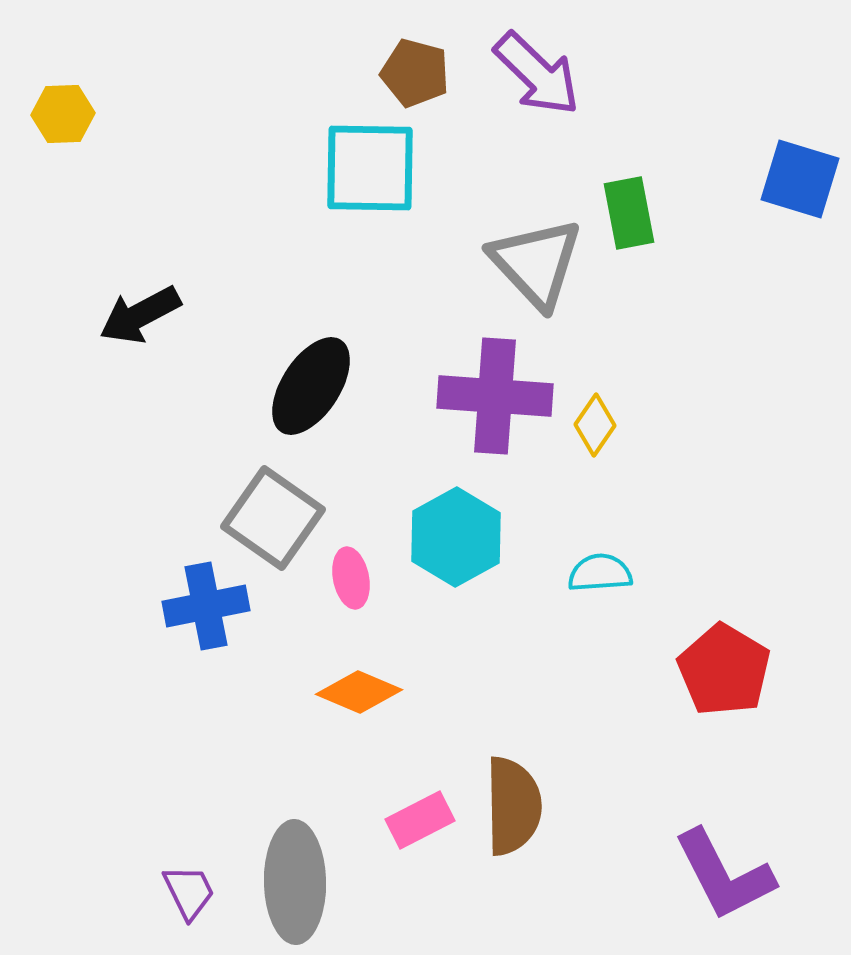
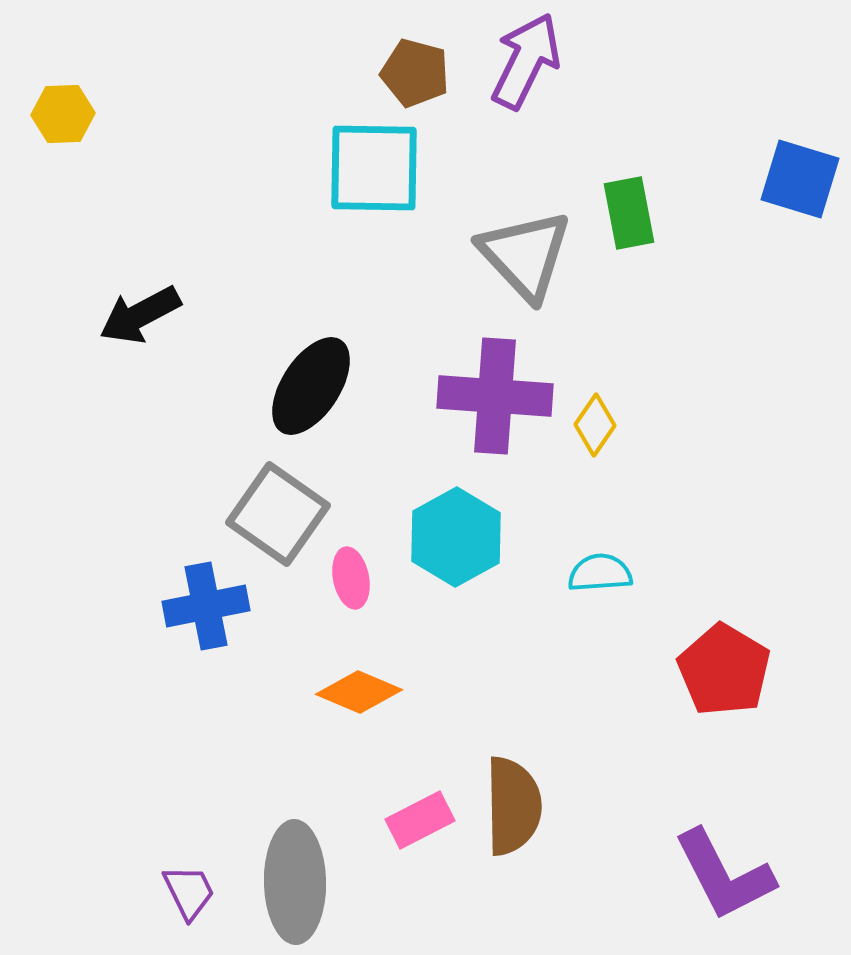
purple arrow: moved 11 px left, 13 px up; rotated 108 degrees counterclockwise
cyan square: moved 4 px right
gray triangle: moved 11 px left, 8 px up
gray square: moved 5 px right, 4 px up
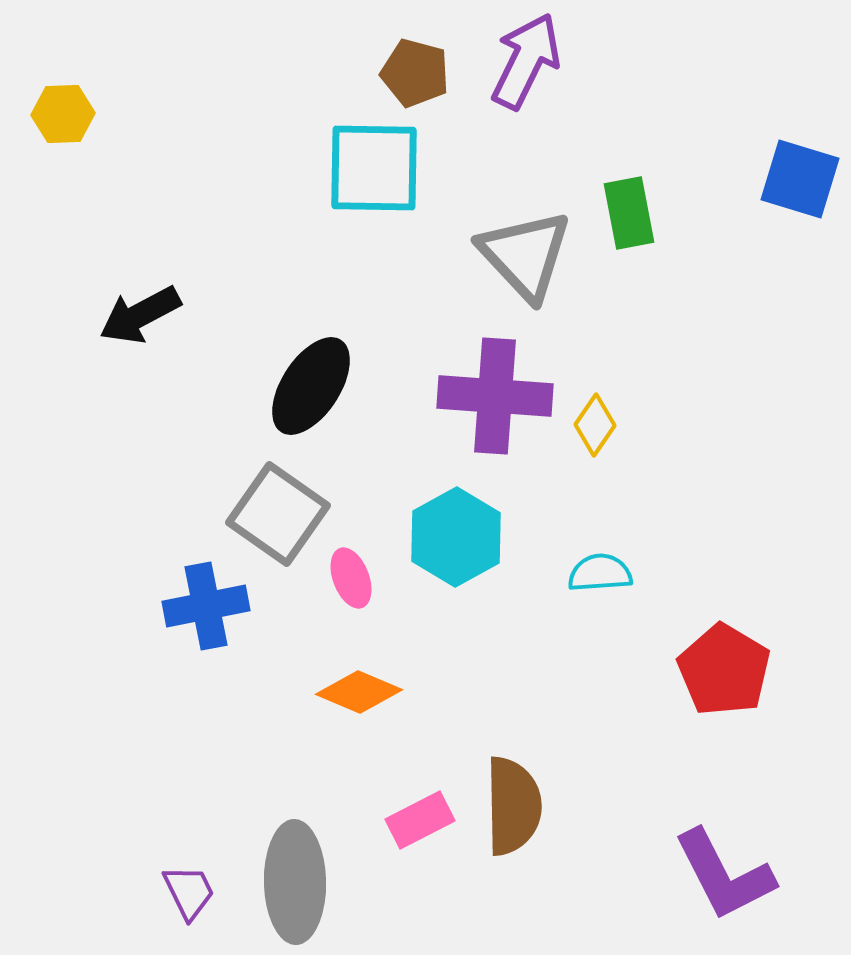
pink ellipse: rotated 10 degrees counterclockwise
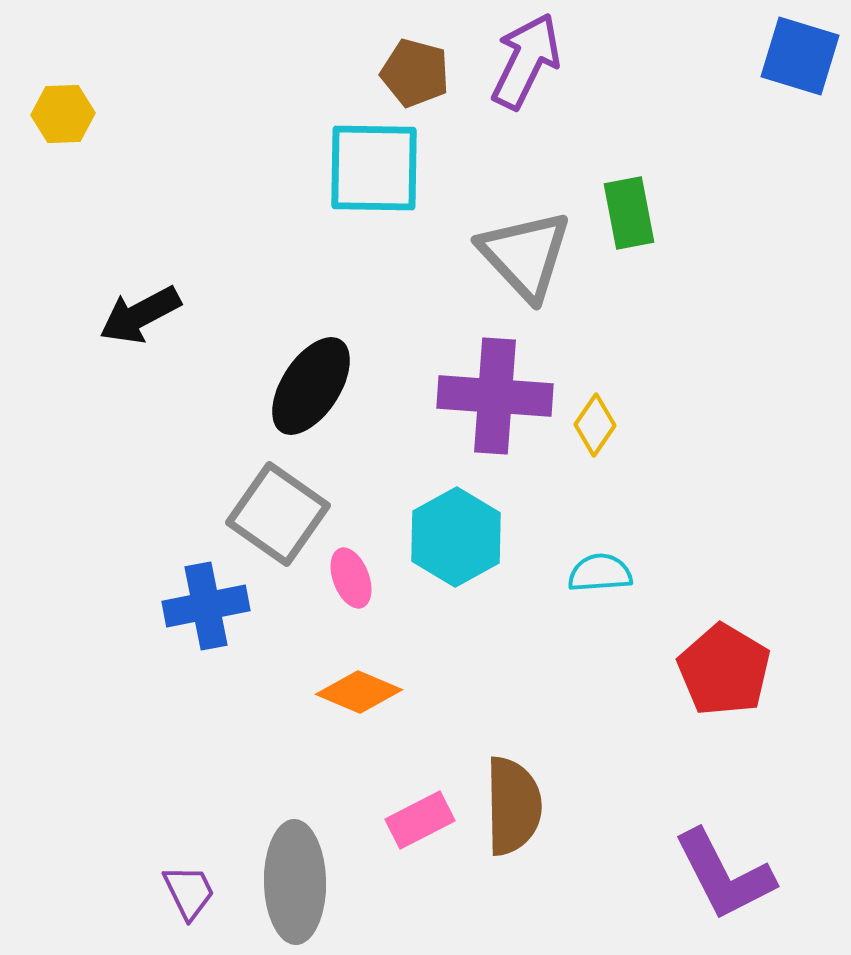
blue square: moved 123 px up
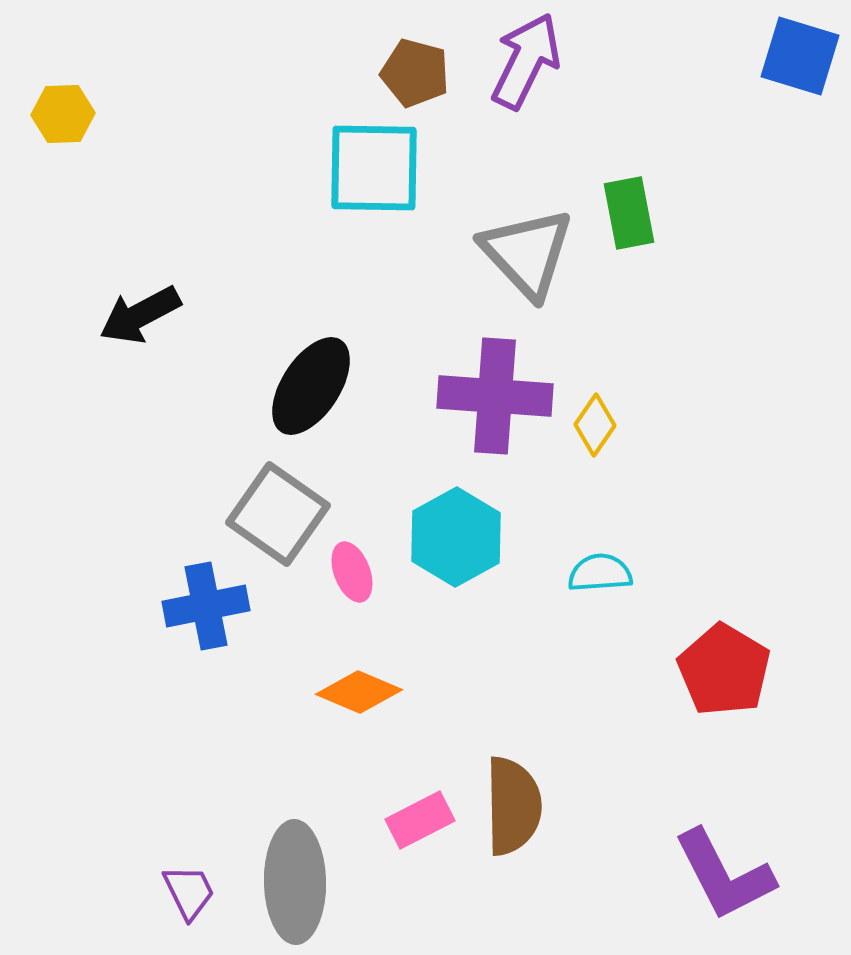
gray triangle: moved 2 px right, 2 px up
pink ellipse: moved 1 px right, 6 px up
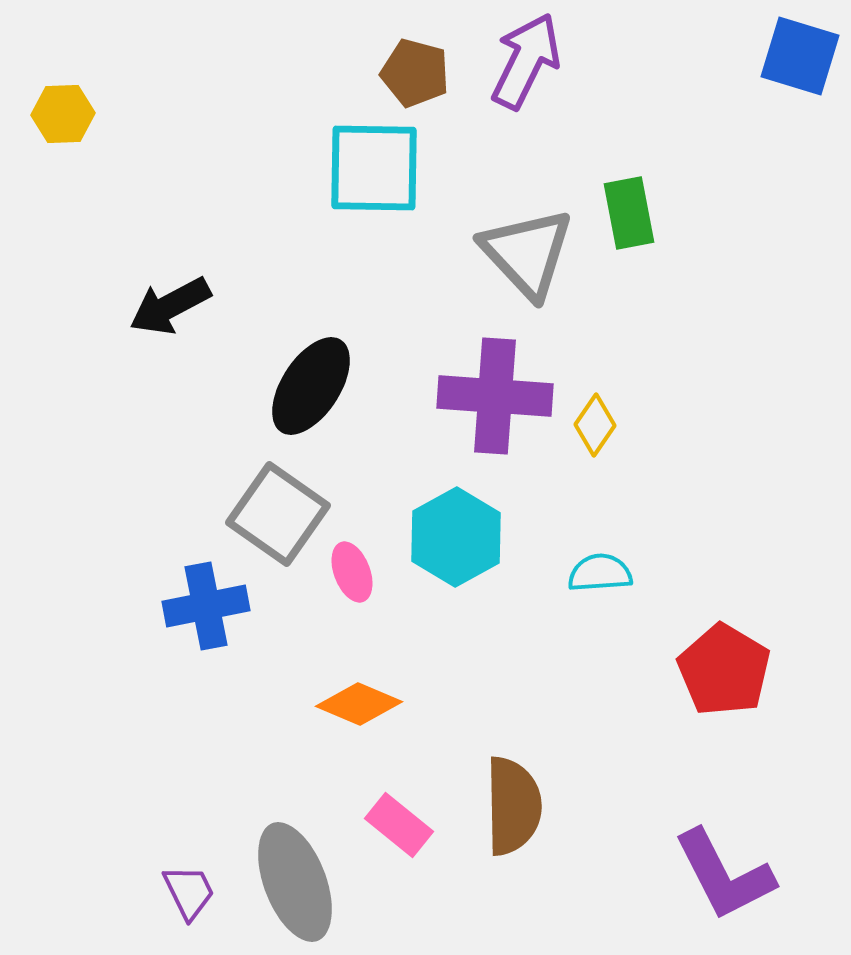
black arrow: moved 30 px right, 9 px up
orange diamond: moved 12 px down
pink rectangle: moved 21 px left, 5 px down; rotated 66 degrees clockwise
gray ellipse: rotated 20 degrees counterclockwise
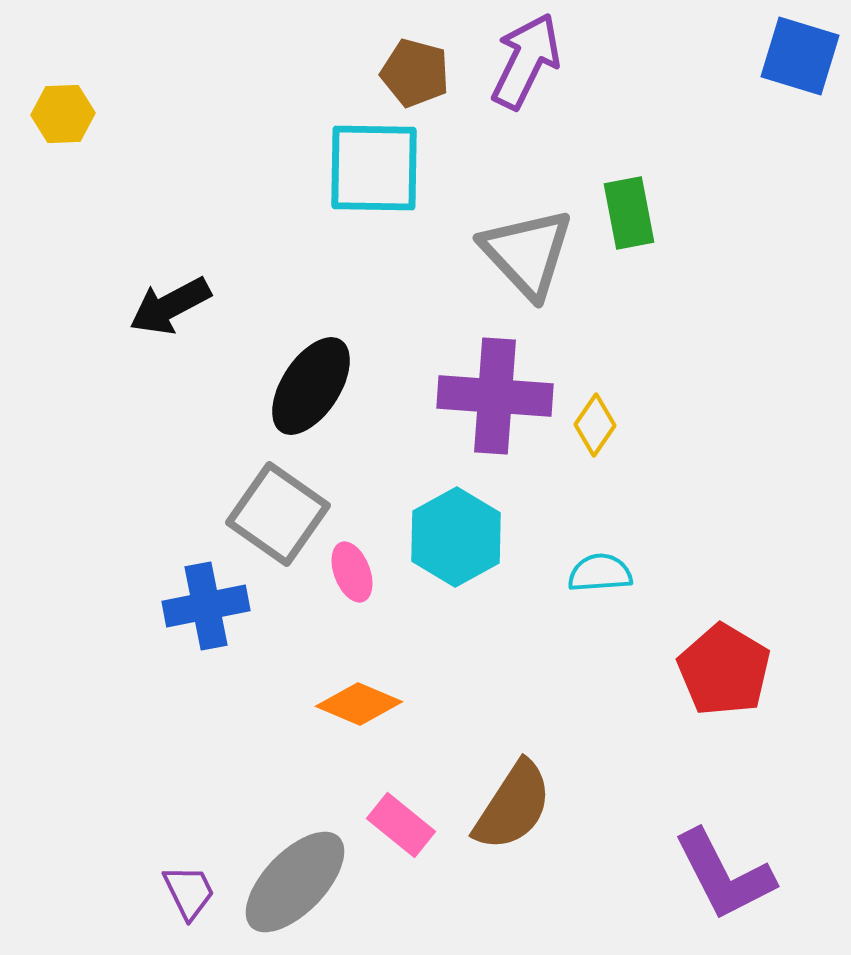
brown semicircle: rotated 34 degrees clockwise
pink rectangle: moved 2 px right
gray ellipse: rotated 65 degrees clockwise
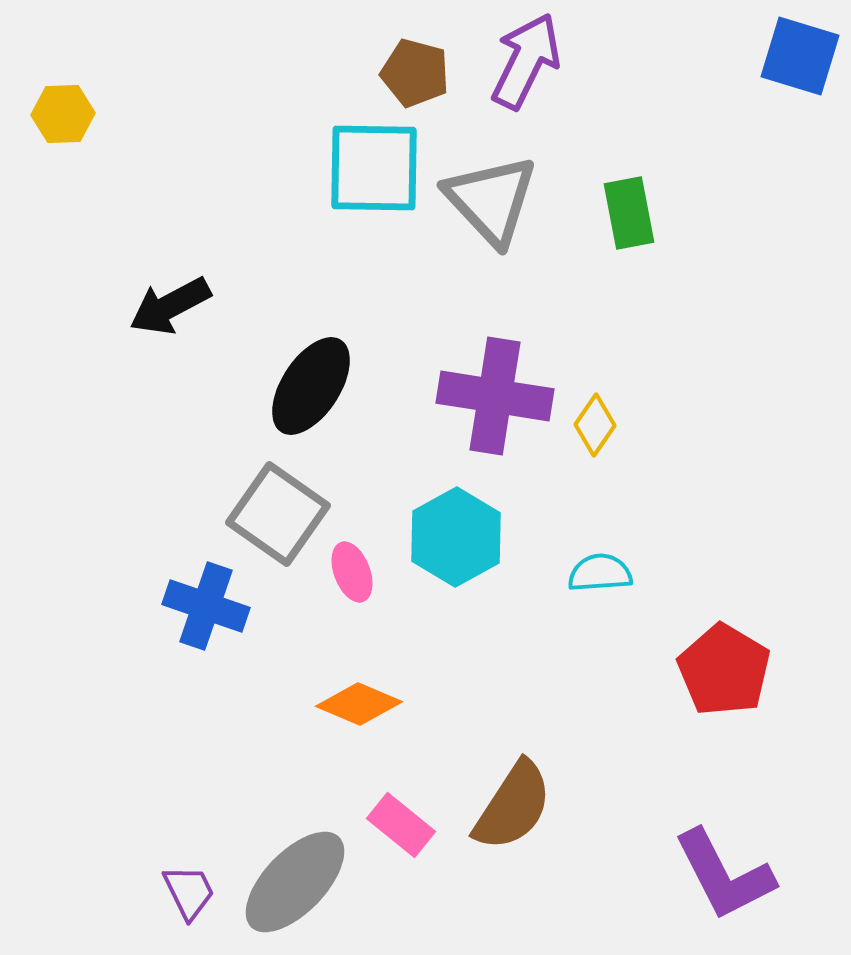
gray triangle: moved 36 px left, 53 px up
purple cross: rotated 5 degrees clockwise
blue cross: rotated 30 degrees clockwise
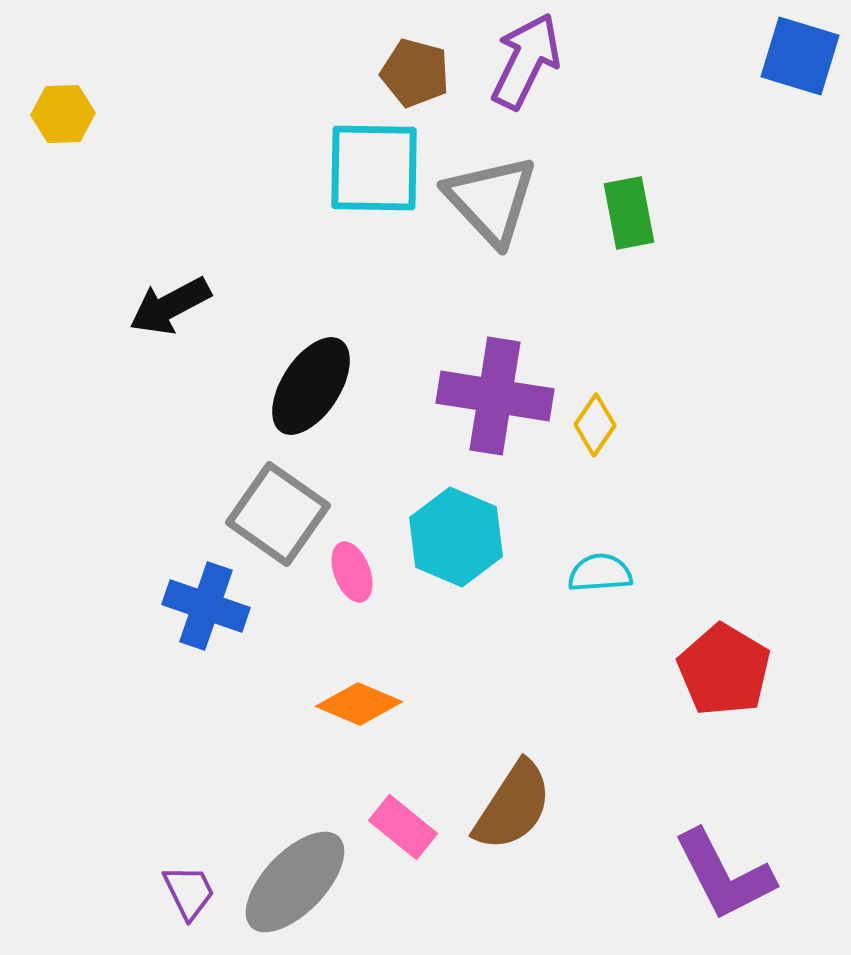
cyan hexagon: rotated 8 degrees counterclockwise
pink rectangle: moved 2 px right, 2 px down
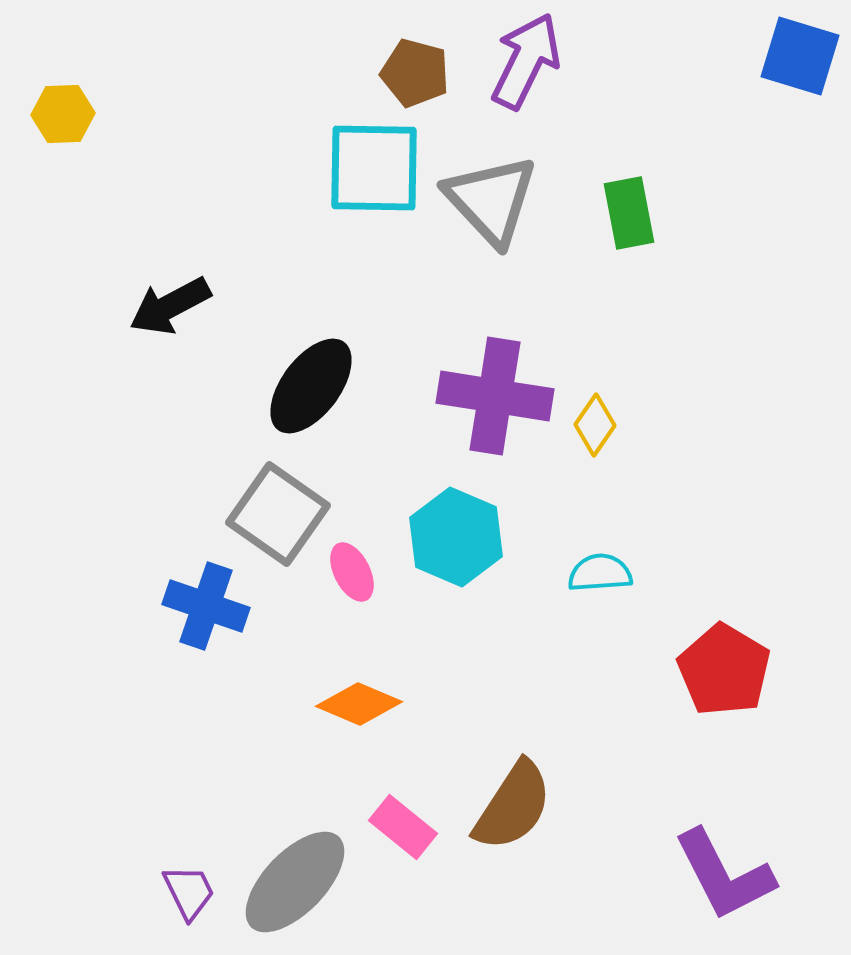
black ellipse: rotated 4 degrees clockwise
pink ellipse: rotated 6 degrees counterclockwise
